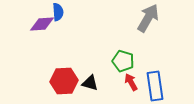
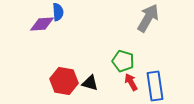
red hexagon: rotated 12 degrees clockwise
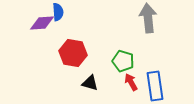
gray arrow: rotated 36 degrees counterclockwise
purple diamond: moved 1 px up
red hexagon: moved 9 px right, 28 px up
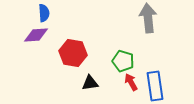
blue semicircle: moved 14 px left, 1 px down
purple diamond: moved 6 px left, 12 px down
black triangle: rotated 24 degrees counterclockwise
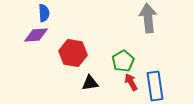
green pentagon: rotated 25 degrees clockwise
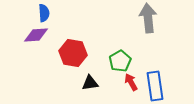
green pentagon: moved 3 px left
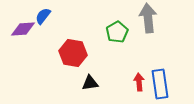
blue semicircle: moved 1 px left, 3 px down; rotated 138 degrees counterclockwise
purple diamond: moved 13 px left, 6 px up
green pentagon: moved 3 px left, 29 px up
red arrow: moved 8 px right; rotated 24 degrees clockwise
blue rectangle: moved 5 px right, 2 px up
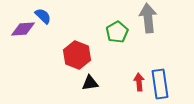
blue semicircle: rotated 96 degrees clockwise
red hexagon: moved 4 px right, 2 px down; rotated 12 degrees clockwise
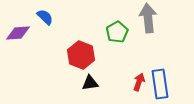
blue semicircle: moved 2 px right, 1 px down
purple diamond: moved 5 px left, 4 px down
red hexagon: moved 4 px right
red arrow: rotated 24 degrees clockwise
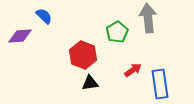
blue semicircle: moved 1 px left, 1 px up
purple diamond: moved 2 px right, 3 px down
red hexagon: moved 2 px right
red arrow: moved 6 px left, 12 px up; rotated 36 degrees clockwise
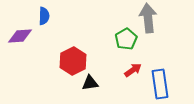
blue semicircle: rotated 48 degrees clockwise
green pentagon: moved 9 px right, 7 px down
red hexagon: moved 10 px left, 6 px down; rotated 12 degrees clockwise
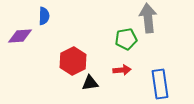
green pentagon: rotated 20 degrees clockwise
red arrow: moved 11 px left; rotated 30 degrees clockwise
